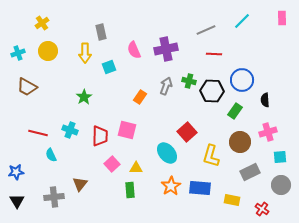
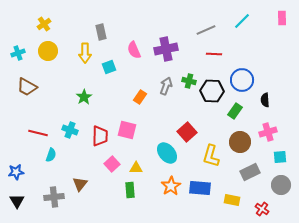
yellow cross at (42, 23): moved 2 px right, 1 px down
cyan semicircle at (51, 155): rotated 136 degrees counterclockwise
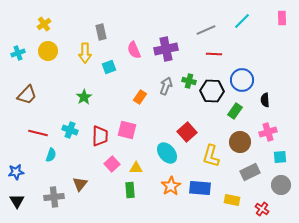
brown trapezoid at (27, 87): moved 8 px down; rotated 75 degrees counterclockwise
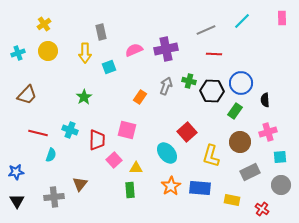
pink semicircle at (134, 50): rotated 90 degrees clockwise
blue circle at (242, 80): moved 1 px left, 3 px down
red trapezoid at (100, 136): moved 3 px left, 4 px down
pink square at (112, 164): moved 2 px right, 4 px up
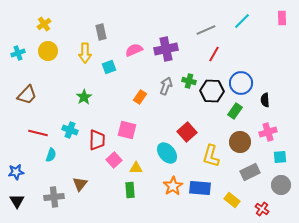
red line at (214, 54): rotated 63 degrees counterclockwise
orange star at (171, 186): moved 2 px right
yellow rectangle at (232, 200): rotated 28 degrees clockwise
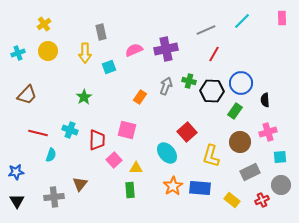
red cross at (262, 209): moved 9 px up; rotated 32 degrees clockwise
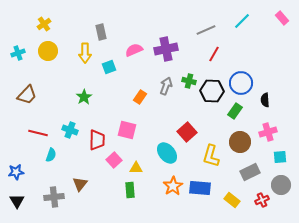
pink rectangle at (282, 18): rotated 40 degrees counterclockwise
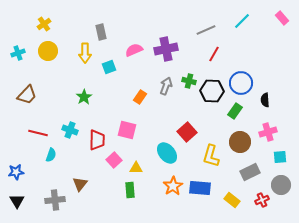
gray cross at (54, 197): moved 1 px right, 3 px down
